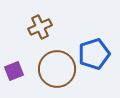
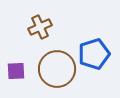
purple square: moved 2 px right; rotated 18 degrees clockwise
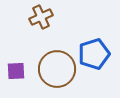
brown cross: moved 1 px right, 10 px up
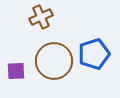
brown circle: moved 3 px left, 8 px up
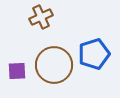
brown circle: moved 4 px down
purple square: moved 1 px right
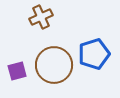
purple square: rotated 12 degrees counterclockwise
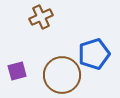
brown circle: moved 8 px right, 10 px down
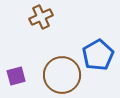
blue pentagon: moved 4 px right, 1 px down; rotated 12 degrees counterclockwise
purple square: moved 1 px left, 5 px down
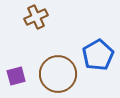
brown cross: moved 5 px left
brown circle: moved 4 px left, 1 px up
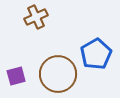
blue pentagon: moved 2 px left, 1 px up
